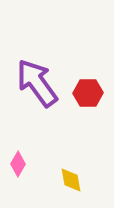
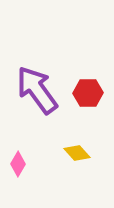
purple arrow: moved 7 px down
yellow diamond: moved 6 px right, 27 px up; rotated 32 degrees counterclockwise
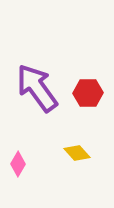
purple arrow: moved 2 px up
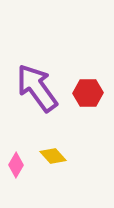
yellow diamond: moved 24 px left, 3 px down
pink diamond: moved 2 px left, 1 px down
